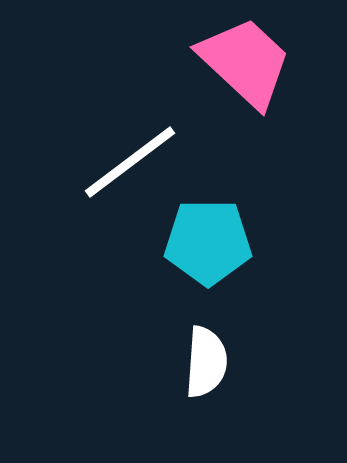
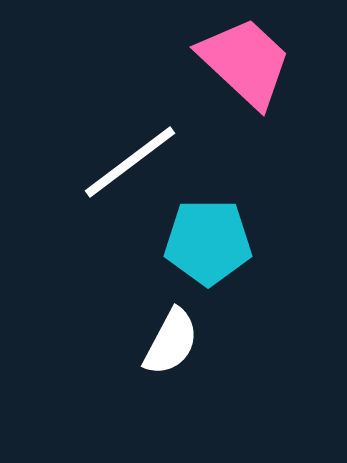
white semicircle: moved 35 px left, 20 px up; rotated 24 degrees clockwise
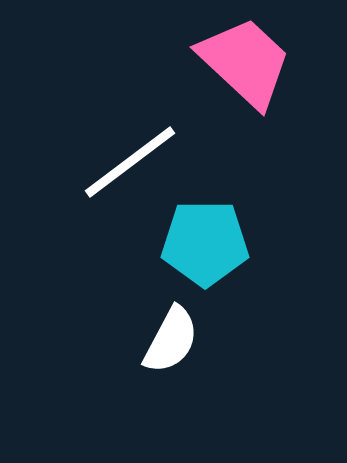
cyan pentagon: moved 3 px left, 1 px down
white semicircle: moved 2 px up
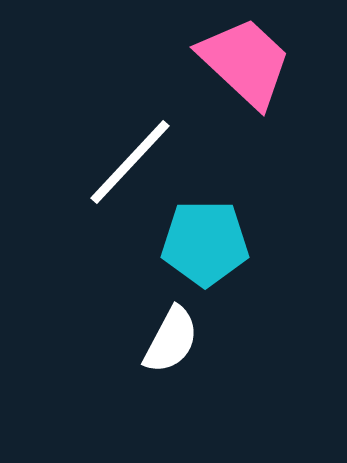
white line: rotated 10 degrees counterclockwise
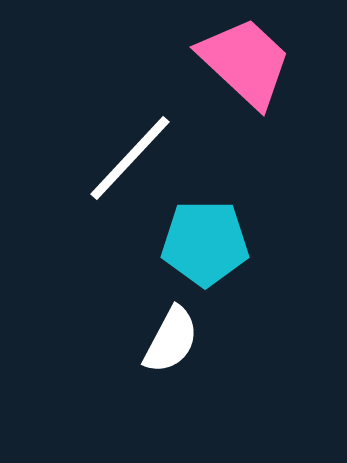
white line: moved 4 px up
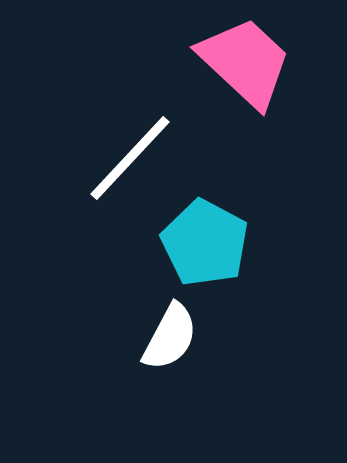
cyan pentagon: rotated 28 degrees clockwise
white semicircle: moved 1 px left, 3 px up
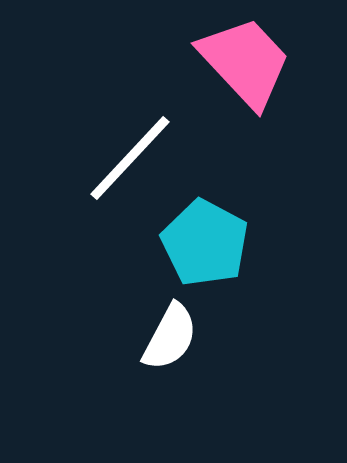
pink trapezoid: rotated 4 degrees clockwise
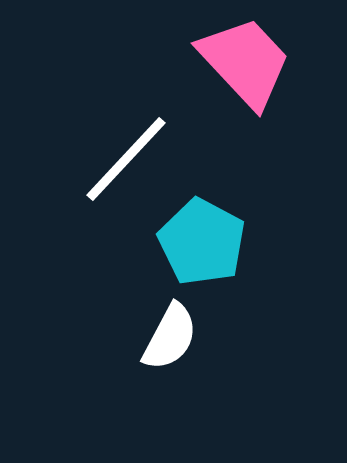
white line: moved 4 px left, 1 px down
cyan pentagon: moved 3 px left, 1 px up
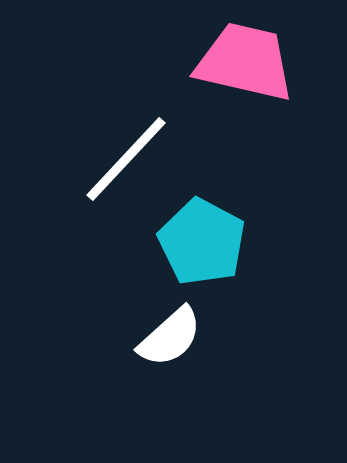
pink trapezoid: rotated 34 degrees counterclockwise
white semicircle: rotated 20 degrees clockwise
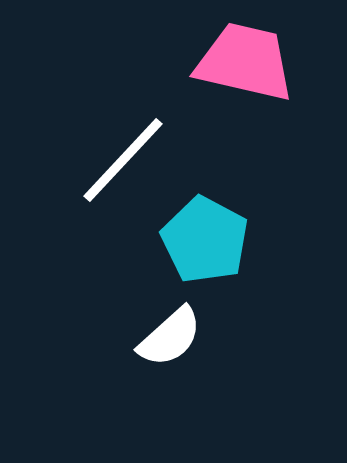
white line: moved 3 px left, 1 px down
cyan pentagon: moved 3 px right, 2 px up
